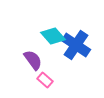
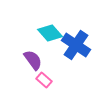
cyan diamond: moved 3 px left, 3 px up
pink rectangle: moved 1 px left
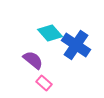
purple semicircle: rotated 15 degrees counterclockwise
pink rectangle: moved 3 px down
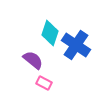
cyan diamond: rotated 60 degrees clockwise
pink rectangle: rotated 14 degrees counterclockwise
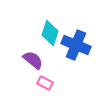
blue cross: rotated 12 degrees counterclockwise
pink rectangle: moved 1 px right
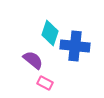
blue cross: moved 1 px left, 1 px down; rotated 16 degrees counterclockwise
